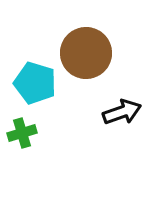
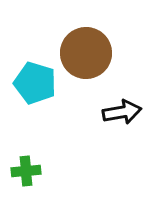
black arrow: rotated 9 degrees clockwise
green cross: moved 4 px right, 38 px down; rotated 12 degrees clockwise
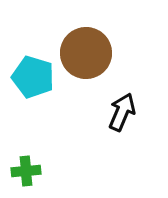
cyan pentagon: moved 2 px left, 6 px up
black arrow: rotated 57 degrees counterclockwise
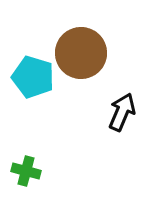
brown circle: moved 5 px left
green cross: rotated 20 degrees clockwise
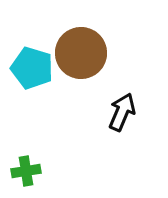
cyan pentagon: moved 1 px left, 9 px up
green cross: rotated 24 degrees counterclockwise
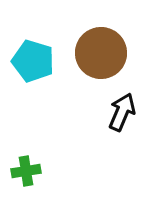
brown circle: moved 20 px right
cyan pentagon: moved 1 px right, 7 px up
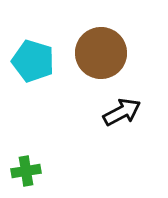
black arrow: rotated 39 degrees clockwise
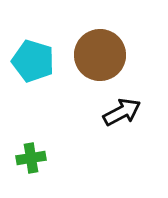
brown circle: moved 1 px left, 2 px down
green cross: moved 5 px right, 13 px up
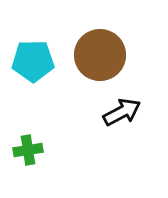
cyan pentagon: rotated 18 degrees counterclockwise
green cross: moved 3 px left, 8 px up
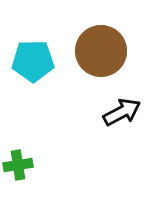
brown circle: moved 1 px right, 4 px up
green cross: moved 10 px left, 15 px down
